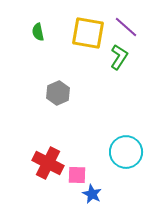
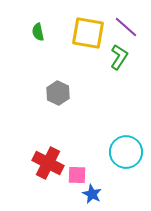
gray hexagon: rotated 10 degrees counterclockwise
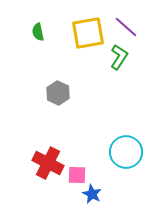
yellow square: rotated 20 degrees counterclockwise
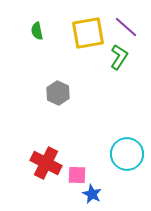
green semicircle: moved 1 px left, 1 px up
cyan circle: moved 1 px right, 2 px down
red cross: moved 2 px left
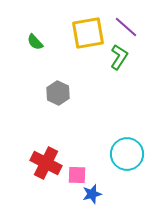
green semicircle: moved 2 px left, 11 px down; rotated 30 degrees counterclockwise
blue star: rotated 30 degrees clockwise
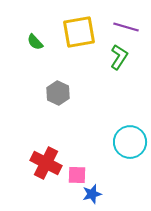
purple line: rotated 25 degrees counterclockwise
yellow square: moved 9 px left, 1 px up
cyan circle: moved 3 px right, 12 px up
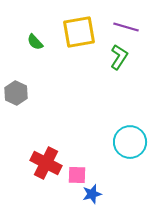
gray hexagon: moved 42 px left
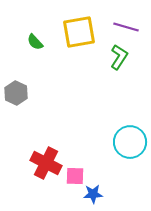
pink square: moved 2 px left, 1 px down
blue star: moved 1 px right; rotated 12 degrees clockwise
